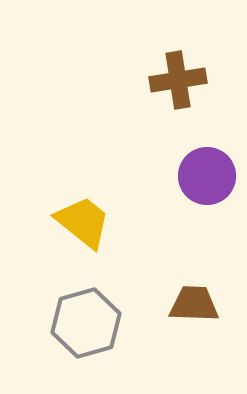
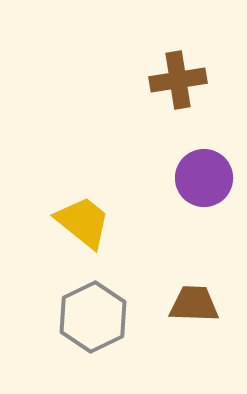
purple circle: moved 3 px left, 2 px down
gray hexagon: moved 7 px right, 6 px up; rotated 10 degrees counterclockwise
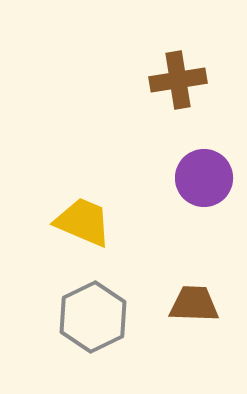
yellow trapezoid: rotated 16 degrees counterclockwise
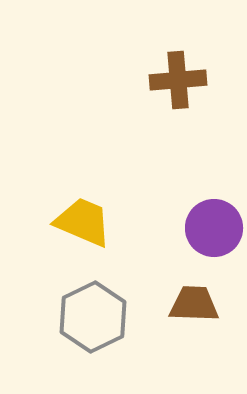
brown cross: rotated 4 degrees clockwise
purple circle: moved 10 px right, 50 px down
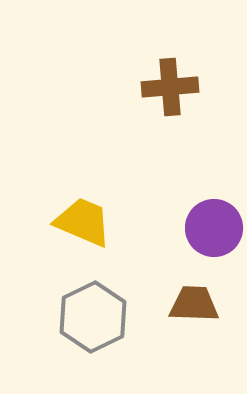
brown cross: moved 8 px left, 7 px down
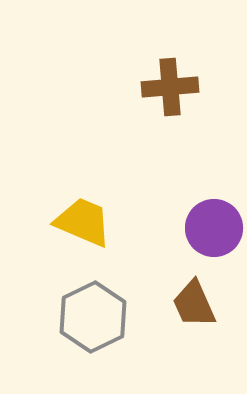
brown trapezoid: rotated 116 degrees counterclockwise
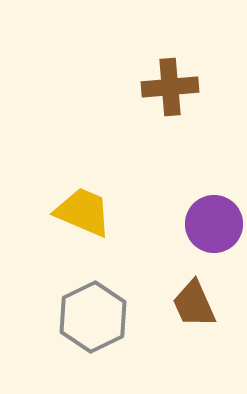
yellow trapezoid: moved 10 px up
purple circle: moved 4 px up
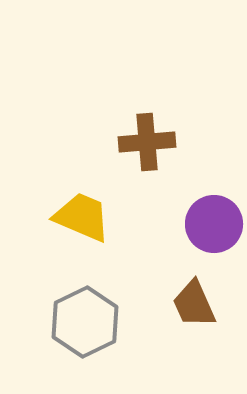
brown cross: moved 23 px left, 55 px down
yellow trapezoid: moved 1 px left, 5 px down
gray hexagon: moved 8 px left, 5 px down
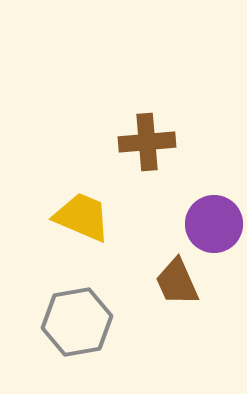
brown trapezoid: moved 17 px left, 22 px up
gray hexagon: moved 8 px left; rotated 16 degrees clockwise
